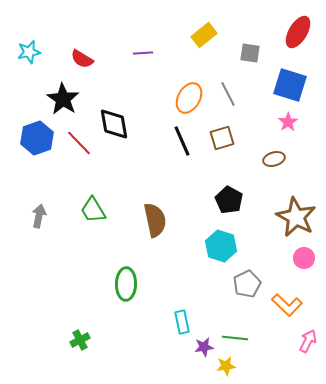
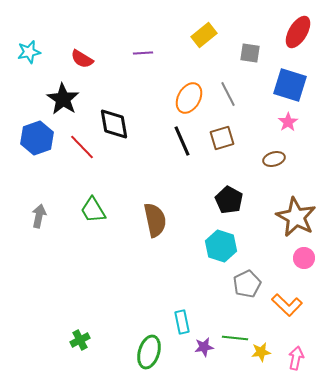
red line: moved 3 px right, 4 px down
green ellipse: moved 23 px right, 68 px down; rotated 16 degrees clockwise
pink arrow: moved 12 px left, 17 px down; rotated 15 degrees counterclockwise
yellow star: moved 35 px right, 14 px up
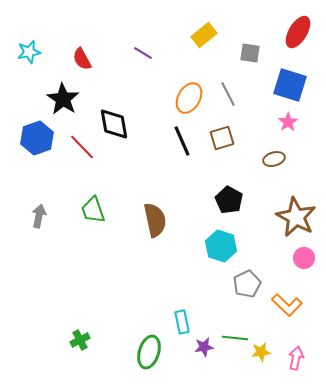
purple line: rotated 36 degrees clockwise
red semicircle: rotated 30 degrees clockwise
green trapezoid: rotated 12 degrees clockwise
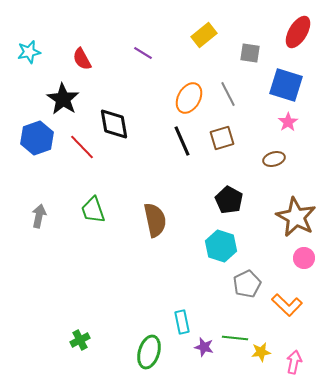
blue square: moved 4 px left
purple star: rotated 24 degrees clockwise
pink arrow: moved 2 px left, 4 px down
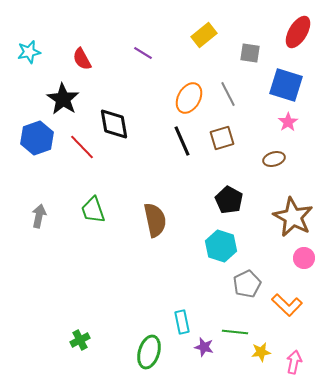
brown star: moved 3 px left
green line: moved 6 px up
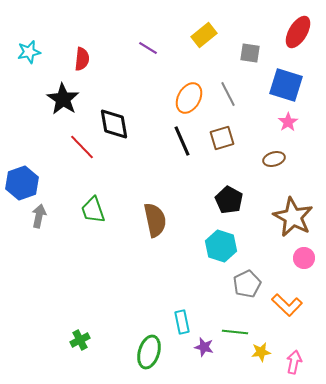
purple line: moved 5 px right, 5 px up
red semicircle: rotated 145 degrees counterclockwise
blue hexagon: moved 15 px left, 45 px down
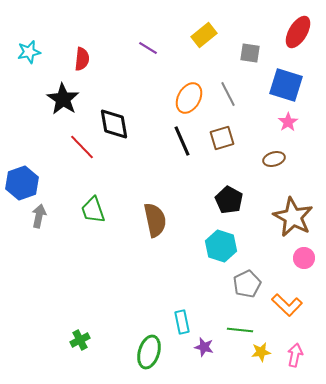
green line: moved 5 px right, 2 px up
pink arrow: moved 1 px right, 7 px up
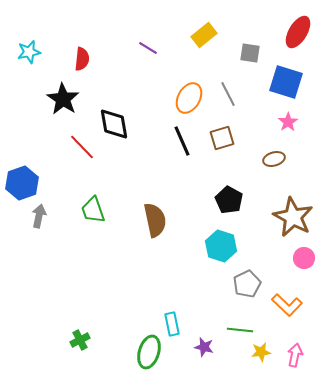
blue square: moved 3 px up
cyan rectangle: moved 10 px left, 2 px down
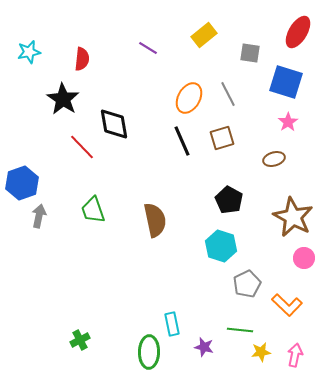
green ellipse: rotated 16 degrees counterclockwise
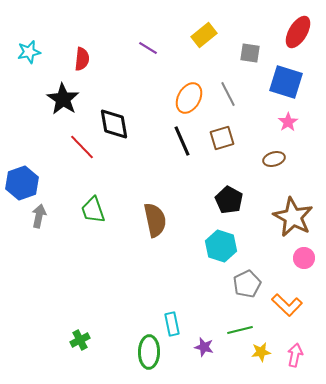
green line: rotated 20 degrees counterclockwise
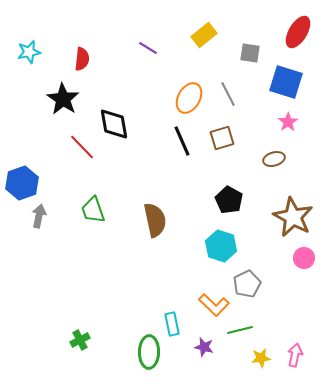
orange L-shape: moved 73 px left
yellow star: moved 6 px down
